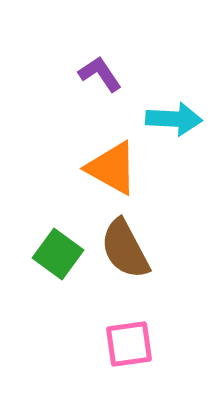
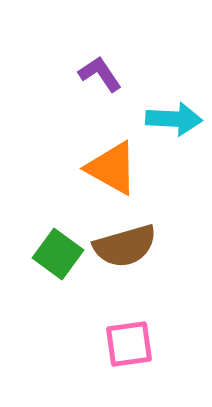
brown semicircle: moved 3 px up; rotated 78 degrees counterclockwise
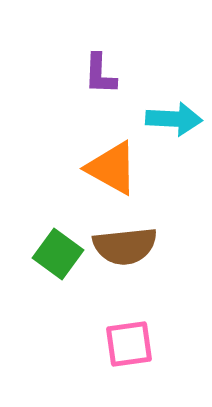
purple L-shape: rotated 144 degrees counterclockwise
brown semicircle: rotated 10 degrees clockwise
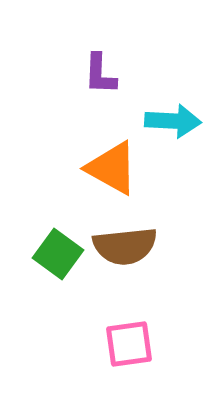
cyan arrow: moved 1 px left, 2 px down
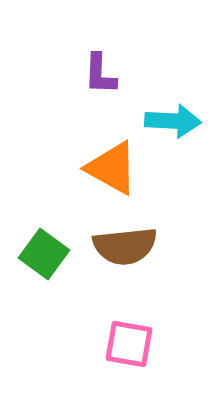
green square: moved 14 px left
pink square: rotated 18 degrees clockwise
